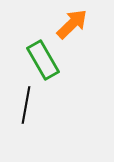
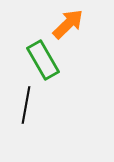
orange arrow: moved 4 px left
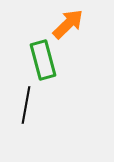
green rectangle: rotated 15 degrees clockwise
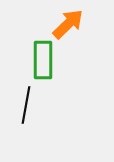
green rectangle: rotated 15 degrees clockwise
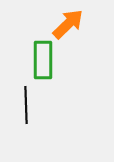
black line: rotated 12 degrees counterclockwise
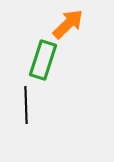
green rectangle: rotated 18 degrees clockwise
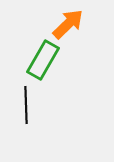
green rectangle: rotated 12 degrees clockwise
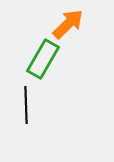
green rectangle: moved 1 px up
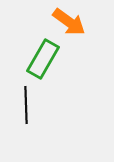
orange arrow: moved 1 px right, 2 px up; rotated 80 degrees clockwise
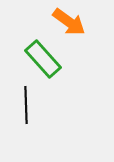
green rectangle: rotated 72 degrees counterclockwise
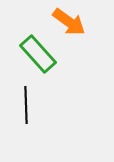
green rectangle: moved 5 px left, 5 px up
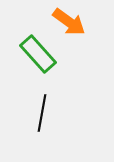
black line: moved 16 px right, 8 px down; rotated 12 degrees clockwise
